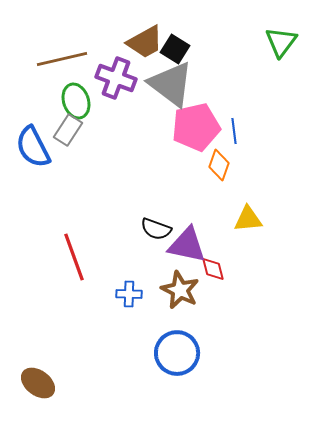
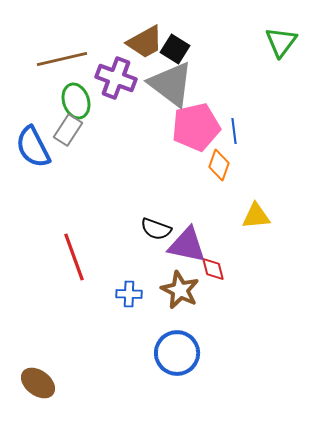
yellow triangle: moved 8 px right, 3 px up
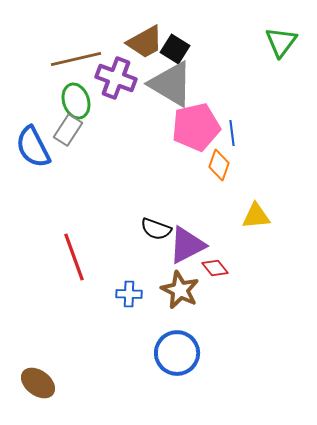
brown line: moved 14 px right
gray triangle: rotated 6 degrees counterclockwise
blue line: moved 2 px left, 2 px down
purple triangle: rotated 39 degrees counterclockwise
red diamond: moved 2 px right, 1 px up; rotated 24 degrees counterclockwise
